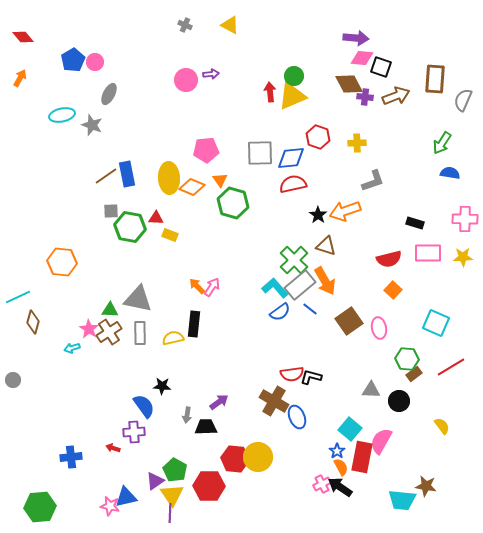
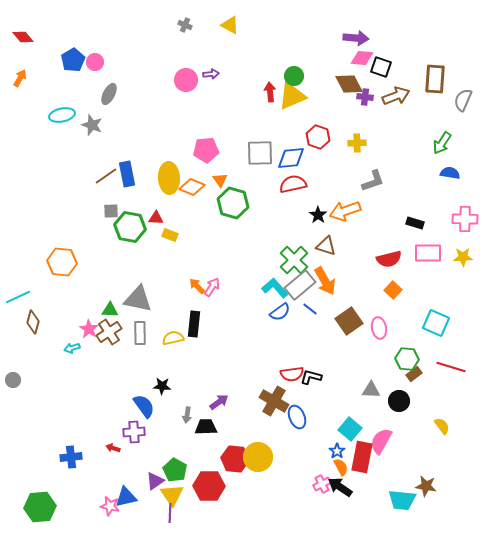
red line at (451, 367): rotated 48 degrees clockwise
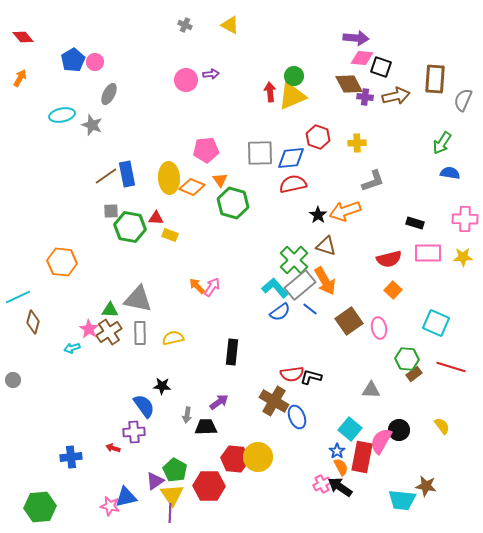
brown arrow at (396, 96): rotated 8 degrees clockwise
black rectangle at (194, 324): moved 38 px right, 28 px down
black circle at (399, 401): moved 29 px down
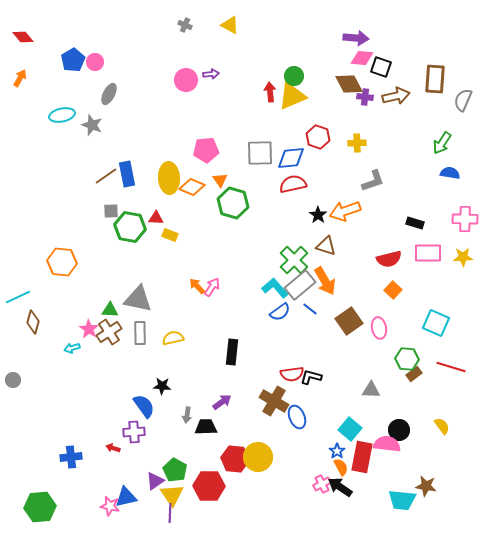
purple arrow at (219, 402): moved 3 px right
pink semicircle at (381, 441): moved 6 px right, 3 px down; rotated 68 degrees clockwise
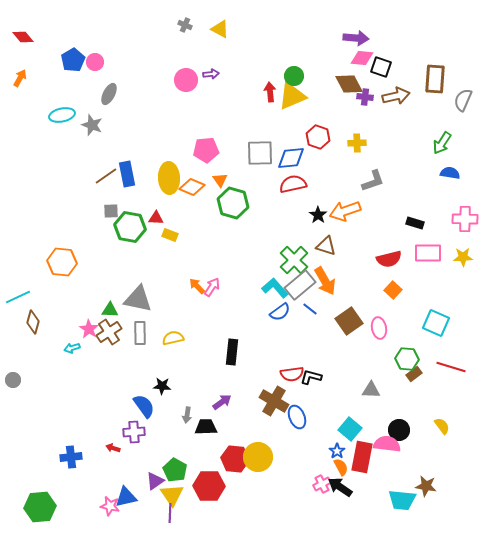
yellow triangle at (230, 25): moved 10 px left, 4 px down
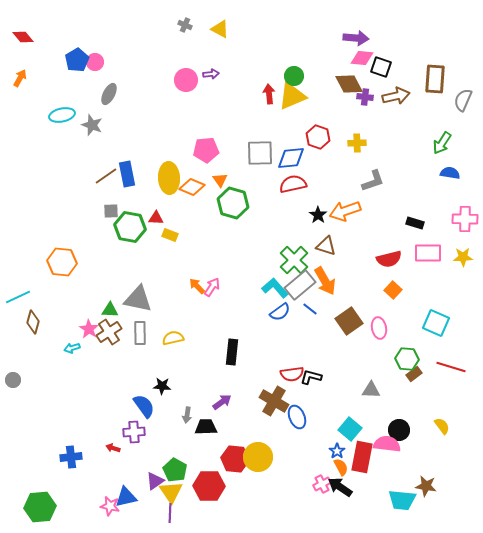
blue pentagon at (73, 60): moved 4 px right
red arrow at (270, 92): moved 1 px left, 2 px down
yellow triangle at (172, 495): moved 1 px left, 3 px up
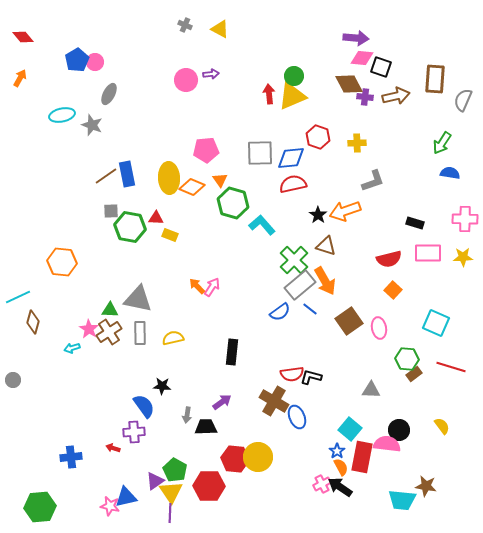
cyan L-shape at (275, 288): moved 13 px left, 63 px up
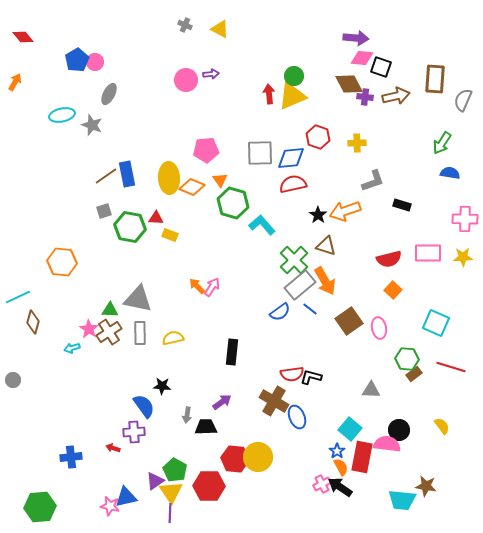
orange arrow at (20, 78): moved 5 px left, 4 px down
gray square at (111, 211): moved 7 px left; rotated 14 degrees counterclockwise
black rectangle at (415, 223): moved 13 px left, 18 px up
